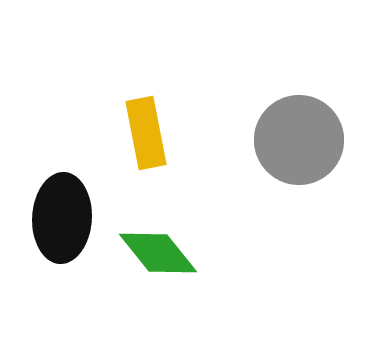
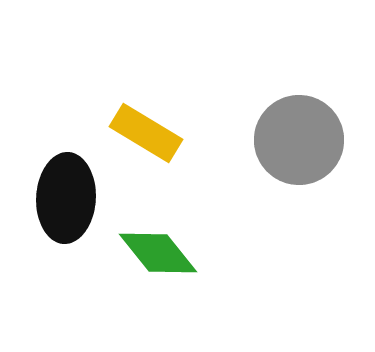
yellow rectangle: rotated 48 degrees counterclockwise
black ellipse: moved 4 px right, 20 px up
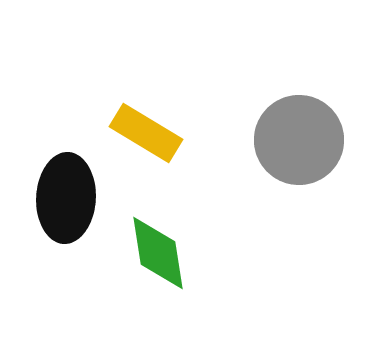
green diamond: rotated 30 degrees clockwise
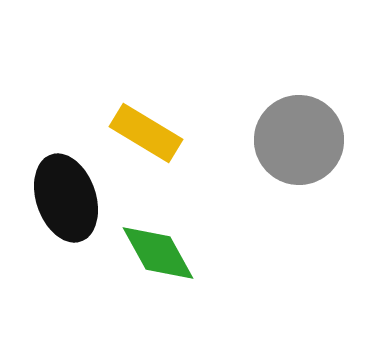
black ellipse: rotated 22 degrees counterclockwise
green diamond: rotated 20 degrees counterclockwise
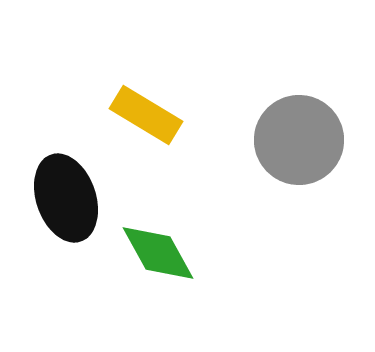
yellow rectangle: moved 18 px up
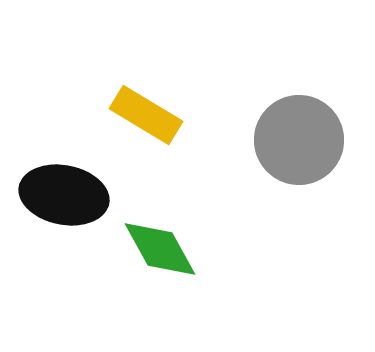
black ellipse: moved 2 px left, 3 px up; rotated 60 degrees counterclockwise
green diamond: moved 2 px right, 4 px up
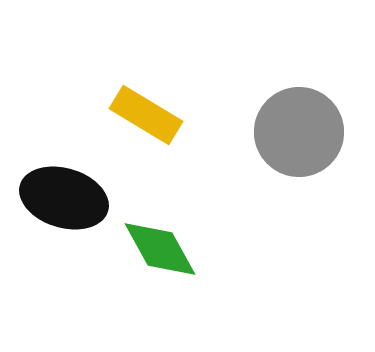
gray circle: moved 8 px up
black ellipse: moved 3 px down; rotated 6 degrees clockwise
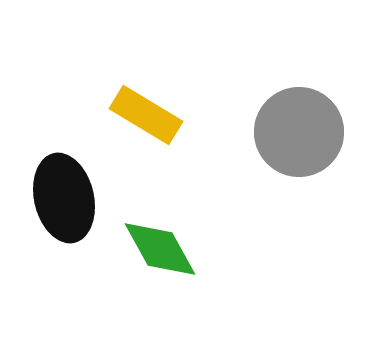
black ellipse: rotated 60 degrees clockwise
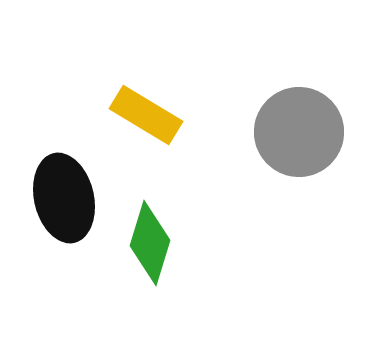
green diamond: moved 10 px left, 6 px up; rotated 46 degrees clockwise
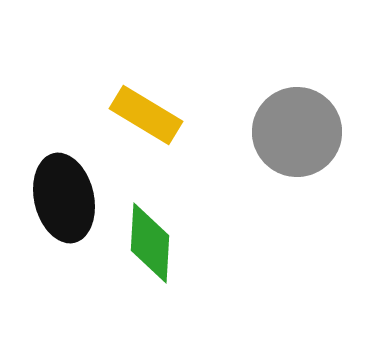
gray circle: moved 2 px left
green diamond: rotated 14 degrees counterclockwise
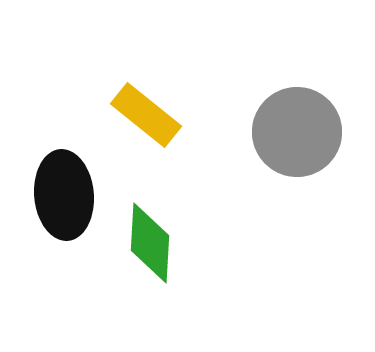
yellow rectangle: rotated 8 degrees clockwise
black ellipse: moved 3 px up; rotated 8 degrees clockwise
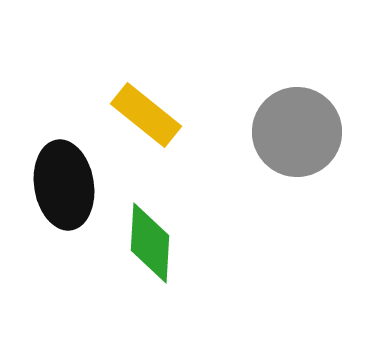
black ellipse: moved 10 px up; rotated 4 degrees counterclockwise
